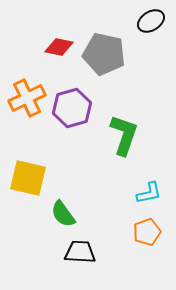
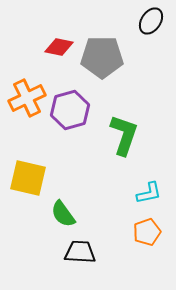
black ellipse: rotated 24 degrees counterclockwise
gray pentagon: moved 2 px left, 3 px down; rotated 12 degrees counterclockwise
purple hexagon: moved 2 px left, 2 px down
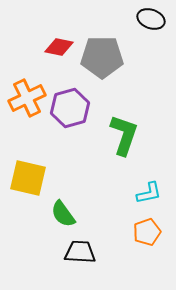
black ellipse: moved 2 px up; rotated 76 degrees clockwise
purple hexagon: moved 2 px up
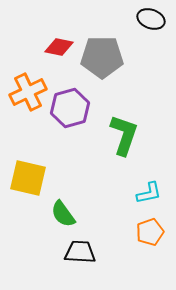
orange cross: moved 1 px right, 6 px up
orange pentagon: moved 3 px right
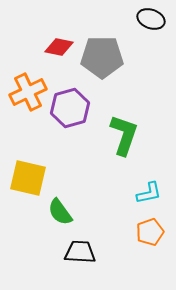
green semicircle: moved 3 px left, 2 px up
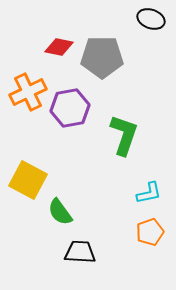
purple hexagon: rotated 6 degrees clockwise
yellow square: moved 2 px down; rotated 15 degrees clockwise
